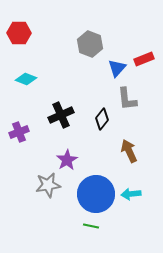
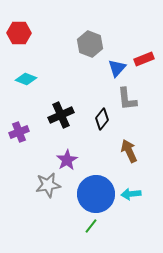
green line: rotated 63 degrees counterclockwise
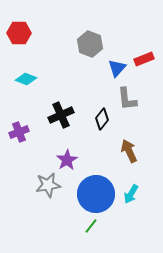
cyan arrow: rotated 54 degrees counterclockwise
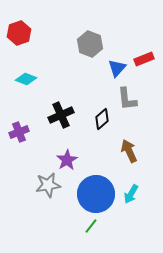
red hexagon: rotated 20 degrees counterclockwise
black diamond: rotated 10 degrees clockwise
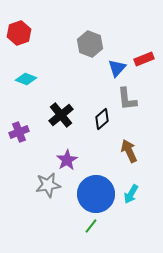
black cross: rotated 15 degrees counterclockwise
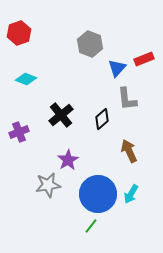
purple star: moved 1 px right
blue circle: moved 2 px right
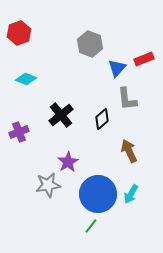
purple star: moved 2 px down
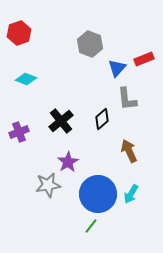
black cross: moved 6 px down
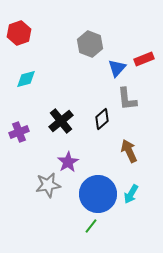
cyan diamond: rotated 35 degrees counterclockwise
